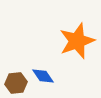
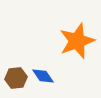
brown hexagon: moved 5 px up
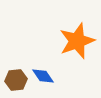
brown hexagon: moved 2 px down
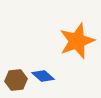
blue diamond: rotated 15 degrees counterclockwise
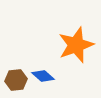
orange star: moved 1 px left, 4 px down
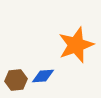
blue diamond: rotated 45 degrees counterclockwise
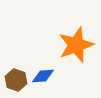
brown hexagon: rotated 25 degrees clockwise
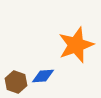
brown hexagon: moved 2 px down
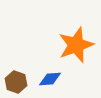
blue diamond: moved 7 px right, 3 px down
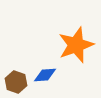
blue diamond: moved 5 px left, 4 px up
